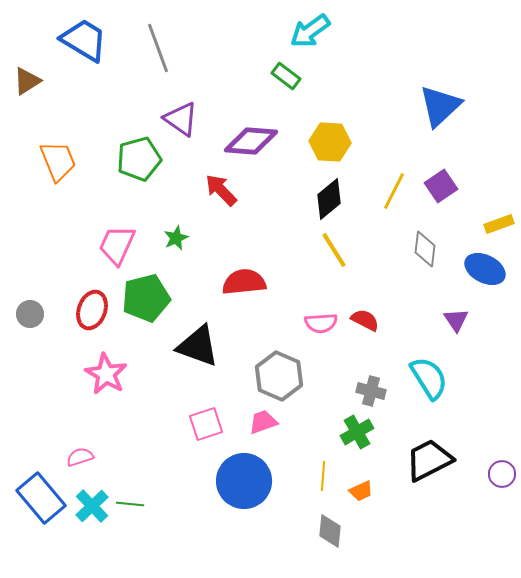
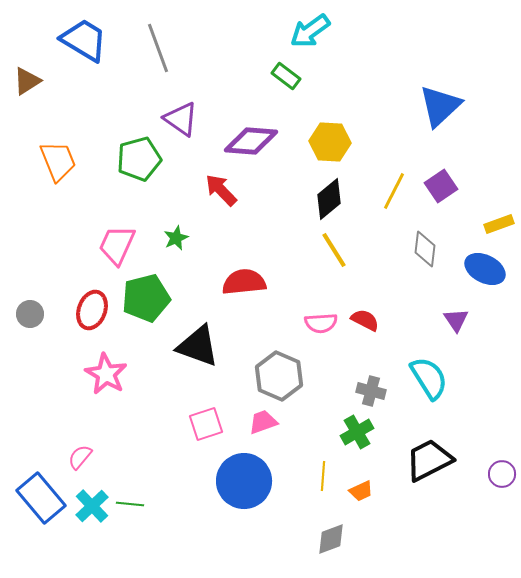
pink semicircle at (80, 457): rotated 32 degrees counterclockwise
gray diamond at (330, 531): moved 1 px right, 8 px down; rotated 64 degrees clockwise
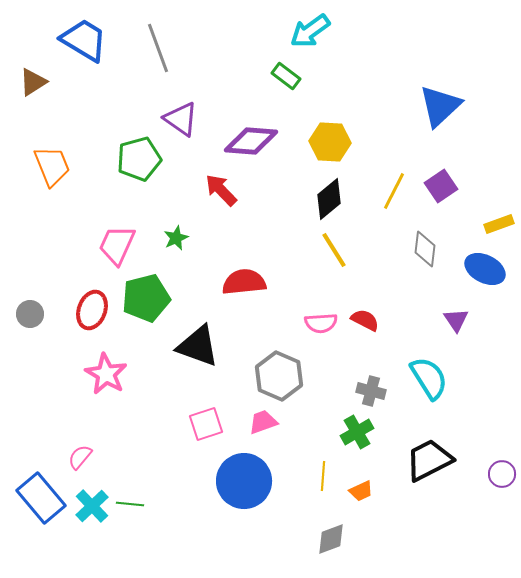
brown triangle at (27, 81): moved 6 px right, 1 px down
orange trapezoid at (58, 161): moved 6 px left, 5 px down
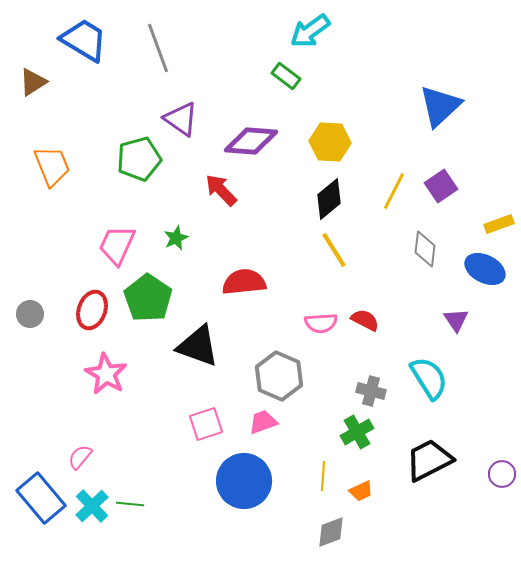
green pentagon at (146, 298): moved 2 px right; rotated 24 degrees counterclockwise
gray diamond at (331, 539): moved 7 px up
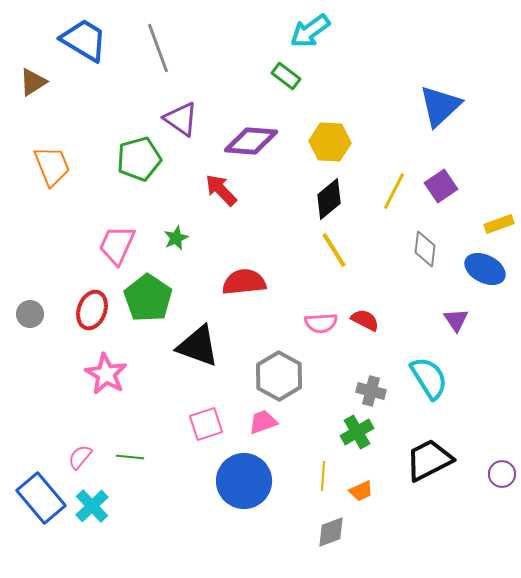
gray hexagon at (279, 376): rotated 6 degrees clockwise
green line at (130, 504): moved 47 px up
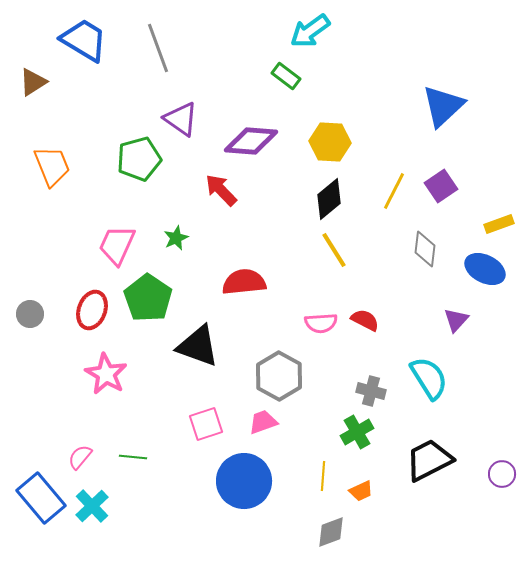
blue triangle at (440, 106): moved 3 px right
purple triangle at (456, 320): rotated 16 degrees clockwise
green line at (130, 457): moved 3 px right
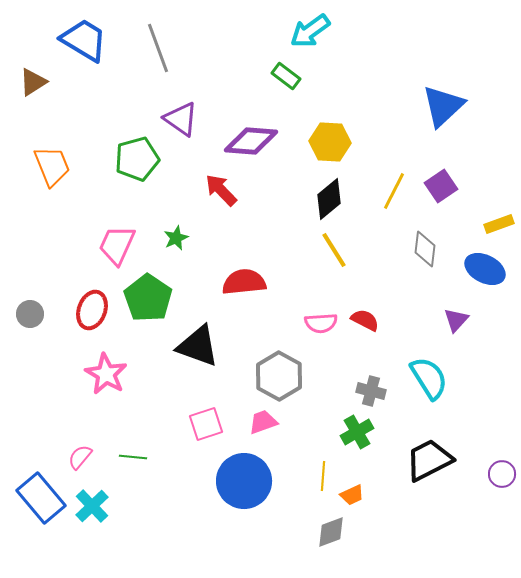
green pentagon at (139, 159): moved 2 px left
orange trapezoid at (361, 491): moved 9 px left, 4 px down
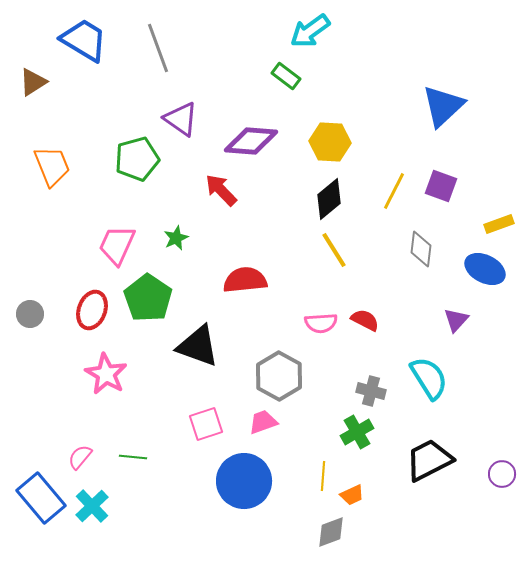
purple square at (441, 186): rotated 36 degrees counterclockwise
gray diamond at (425, 249): moved 4 px left
red semicircle at (244, 282): moved 1 px right, 2 px up
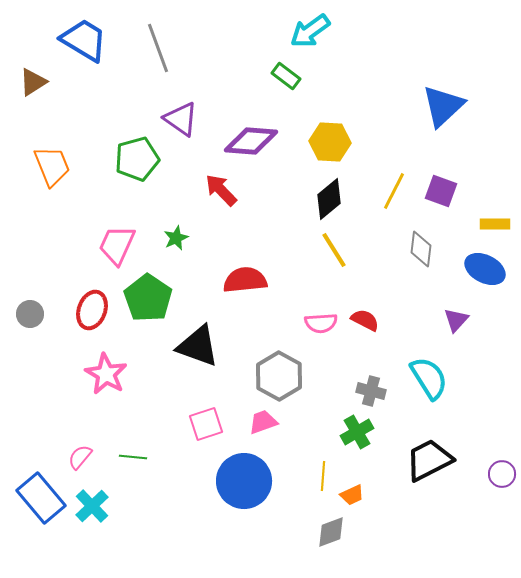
purple square at (441, 186): moved 5 px down
yellow rectangle at (499, 224): moved 4 px left; rotated 20 degrees clockwise
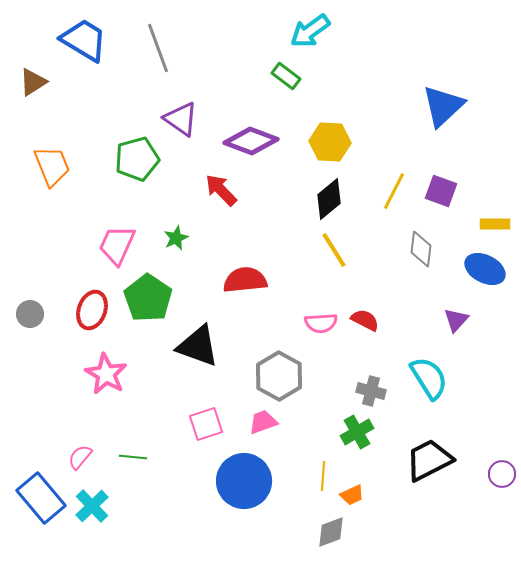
purple diamond at (251, 141): rotated 16 degrees clockwise
